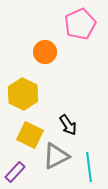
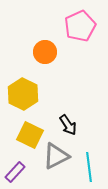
pink pentagon: moved 2 px down
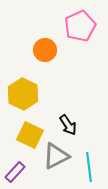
orange circle: moved 2 px up
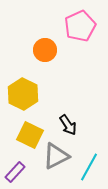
cyan line: rotated 36 degrees clockwise
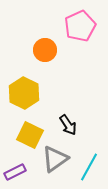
yellow hexagon: moved 1 px right, 1 px up
gray triangle: moved 1 px left, 3 px down; rotated 8 degrees counterclockwise
purple rectangle: rotated 20 degrees clockwise
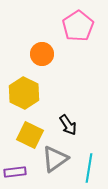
pink pentagon: moved 2 px left; rotated 8 degrees counterclockwise
orange circle: moved 3 px left, 4 px down
cyan line: moved 1 px down; rotated 20 degrees counterclockwise
purple rectangle: rotated 20 degrees clockwise
